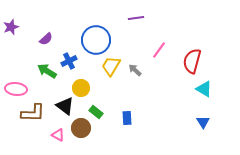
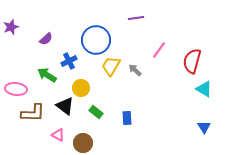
green arrow: moved 4 px down
blue triangle: moved 1 px right, 5 px down
brown circle: moved 2 px right, 15 px down
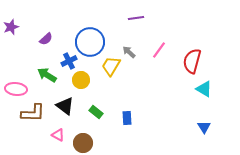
blue circle: moved 6 px left, 2 px down
gray arrow: moved 6 px left, 18 px up
yellow circle: moved 8 px up
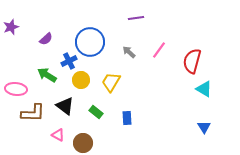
yellow trapezoid: moved 16 px down
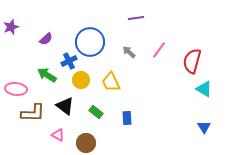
yellow trapezoid: rotated 55 degrees counterclockwise
brown circle: moved 3 px right
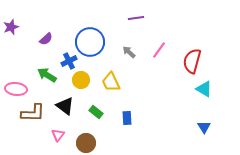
pink triangle: rotated 40 degrees clockwise
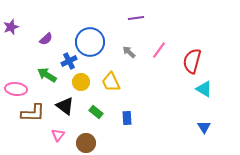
yellow circle: moved 2 px down
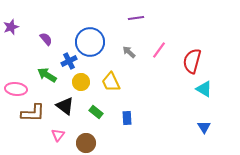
purple semicircle: rotated 88 degrees counterclockwise
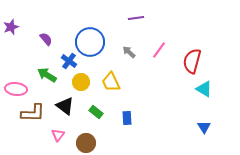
blue cross: rotated 28 degrees counterclockwise
